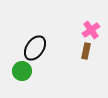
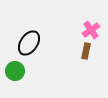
black ellipse: moved 6 px left, 5 px up
green circle: moved 7 px left
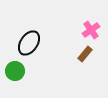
brown rectangle: moved 1 px left, 3 px down; rotated 28 degrees clockwise
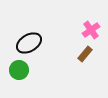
black ellipse: rotated 25 degrees clockwise
green circle: moved 4 px right, 1 px up
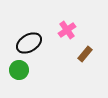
pink cross: moved 24 px left
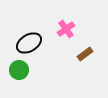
pink cross: moved 1 px left, 1 px up
brown rectangle: rotated 14 degrees clockwise
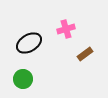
pink cross: rotated 18 degrees clockwise
green circle: moved 4 px right, 9 px down
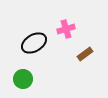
black ellipse: moved 5 px right
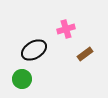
black ellipse: moved 7 px down
green circle: moved 1 px left
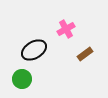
pink cross: rotated 12 degrees counterclockwise
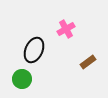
black ellipse: rotated 35 degrees counterclockwise
brown rectangle: moved 3 px right, 8 px down
